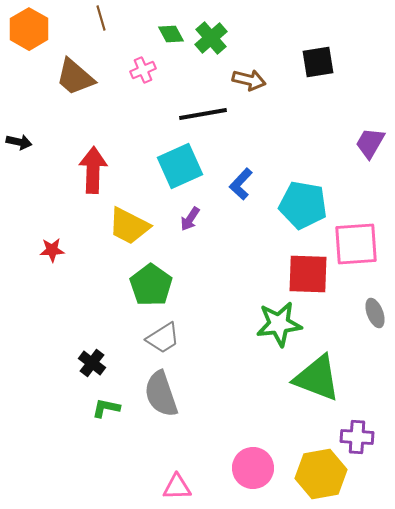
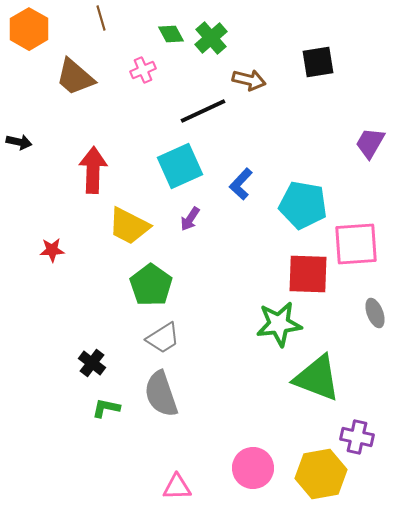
black line: moved 3 px up; rotated 15 degrees counterclockwise
purple cross: rotated 8 degrees clockwise
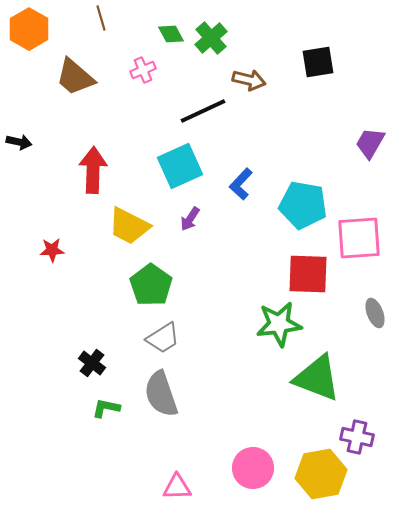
pink square: moved 3 px right, 6 px up
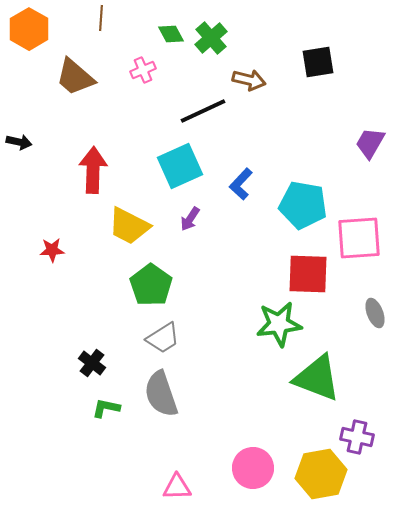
brown line: rotated 20 degrees clockwise
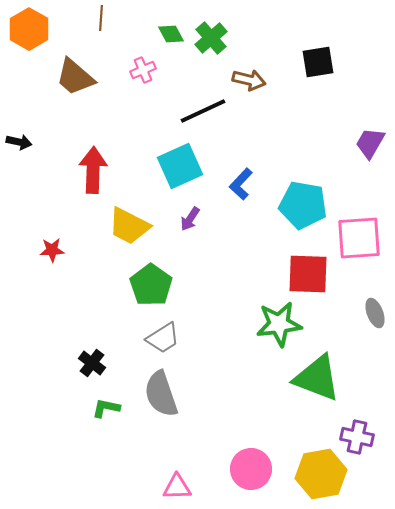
pink circle: moved 2 px left, 1 px down
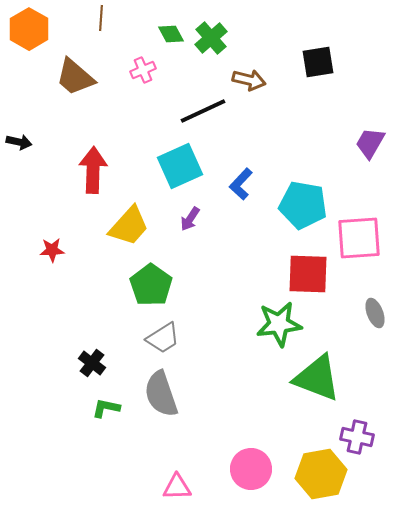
yellow trapezoid: rotated 75 degrees counterclockwise
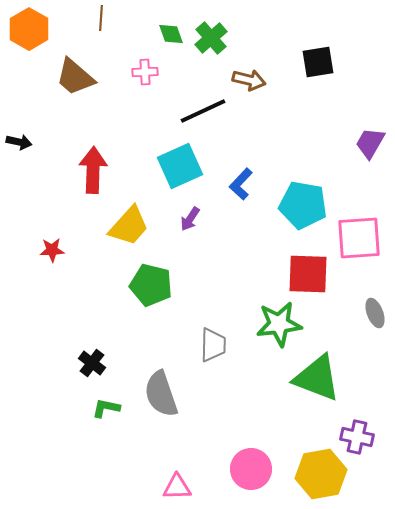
green diamond: rotated 8 degrees clockwise
pink cross: moved 2 px right, 2 px down; rotated 20 degrees clockwise
green pentagon: rotated 21 degrees counterclockwise
gray trapezoid: moved 50 px right, 7 px down; rotated 57 degrees counterclockwise
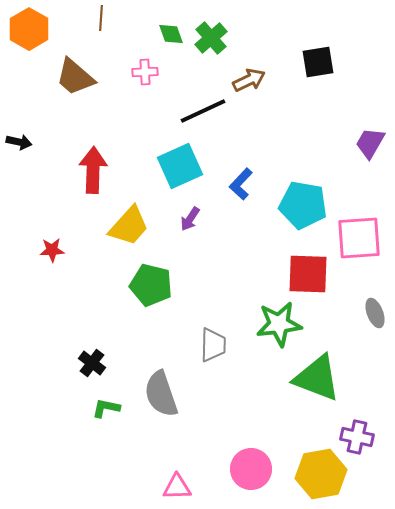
brown arrow: rotated 40 degrees counterclockwise
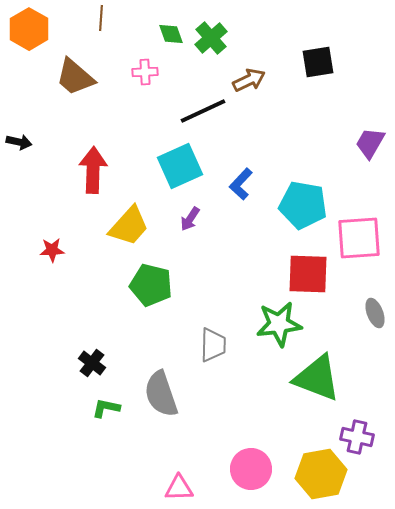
pink triangle: moved 2 px right, 1 px down
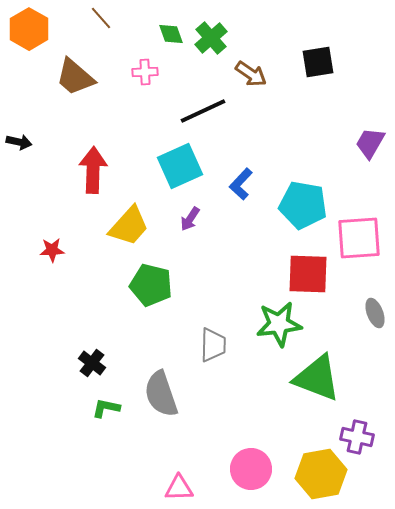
brown line: rotated 45 degrees counterclockwise
brown arrow: moved 2 px right, 6 px up; rotated 60 degrees clockwise
